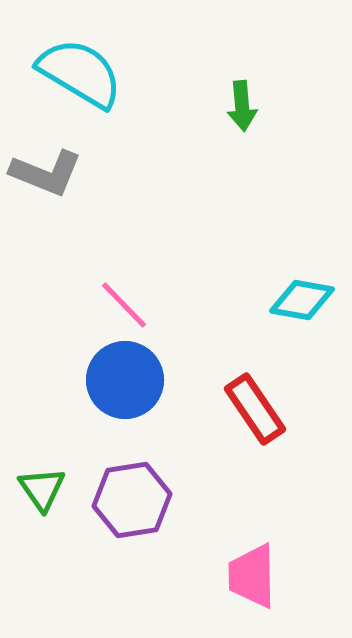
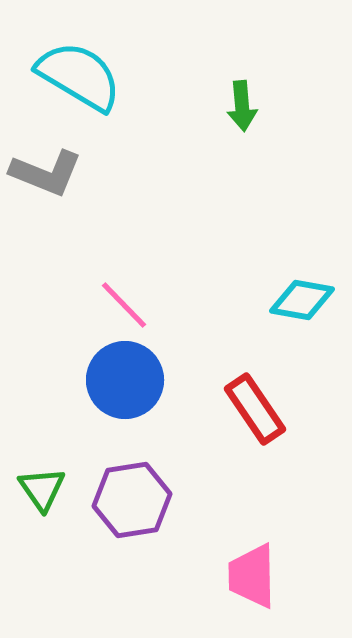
cyan semicircle: moved 1 px left, 3 px down
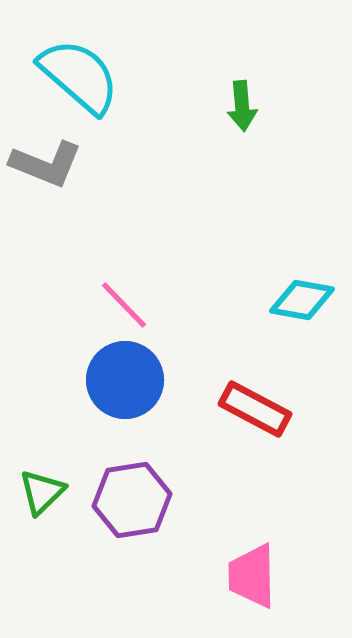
cyan semicircle: rotated 10 degrees clockwise
gray L-shape: moved 9 px up
red rectangle: rotated 28 degrees counterclockwise
green triangle: moved 3 px down; rotated 21 degrees clockwise
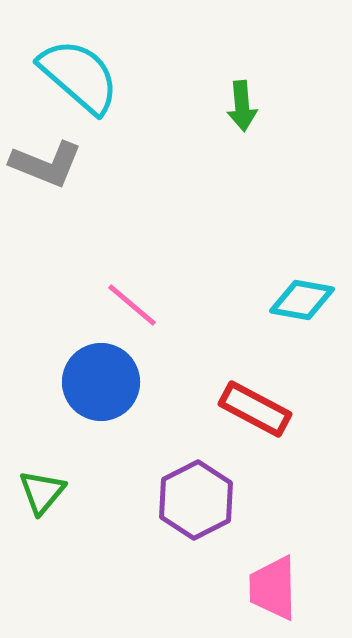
pink line: moved 8 px right; rotated 6 degrees counterclockwise
blue circle: moved 24 px left, 2 px down
green triangle: rotated 6 degrees counterclockwise
purple hexagon: moved 64 px right; rotated 18 degrees counterclockwise
pink trapezoid: moved 21 px right, 12 px down
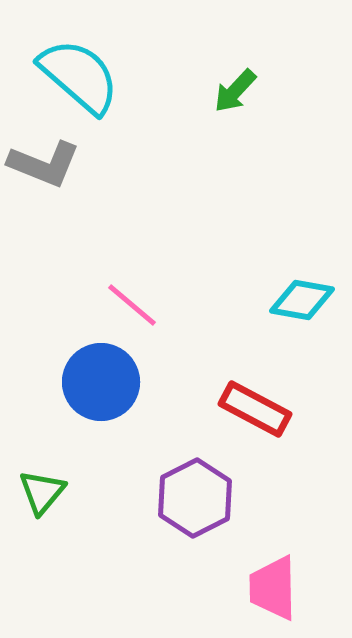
green arrow: moved 7 px left, 15 px up; rotated 48 degrees clockwise
gray L-shape: moved 2 px left
purple hexagon: moved 1 px left, 2 px up
